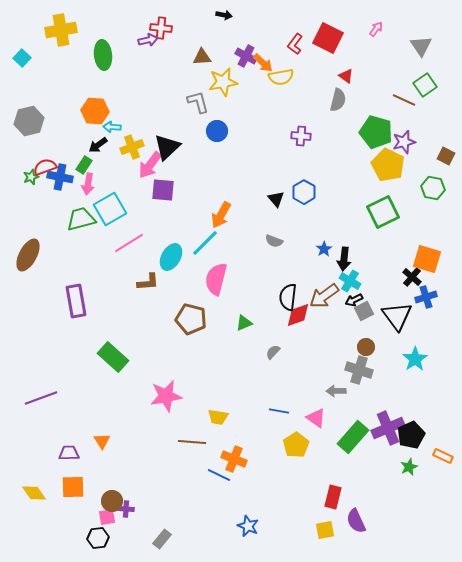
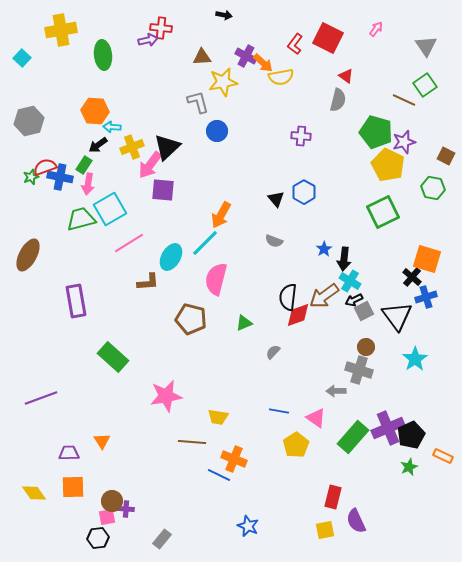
gray triangle at (421, 46): moved 5 px right
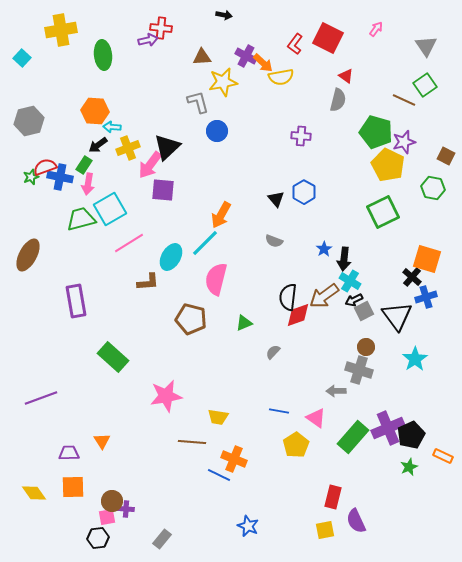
yellow cross at (132, 147): moved 4 px left, 1 px down
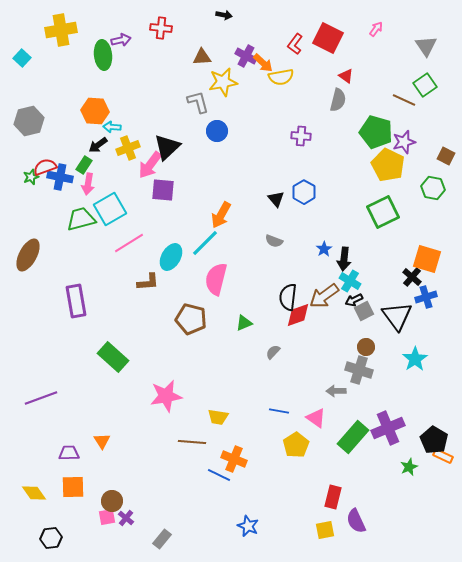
purple arrow at (148, 40): moved 27 px left
black pentagon at (411, 435): moved 23 px right, 5 px down; rotated 16 degrees counterclockwise
purple cross at (126, 509): moved 9 px down; rotated 35 degrees clockwise
black hexagon at (98, 538): moved 47 px left
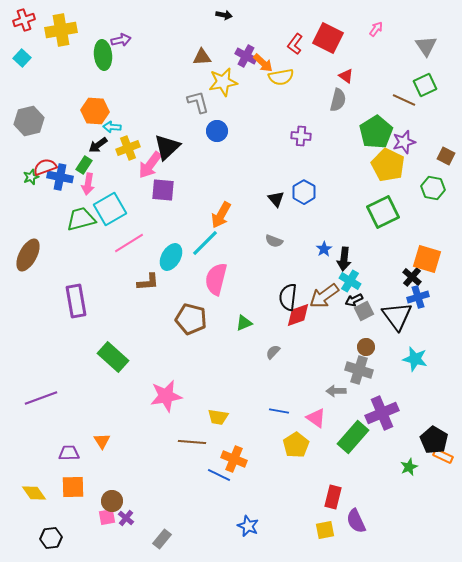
red cross at (161, 28): moved 137 px left, 8 px up; rotated 25 degrees counterclockwise
green square at (425, 85): rotated 10 degrees clockwise
green pentagon at (376, 132): rotated 24 degrees clockwise
blue cross at (426, 297): moved 8 px left
cyan star at (415, 359): rotated 25 degrees counterclockwise
purple cross at (388, 428): moved 6 px left, 15 px up
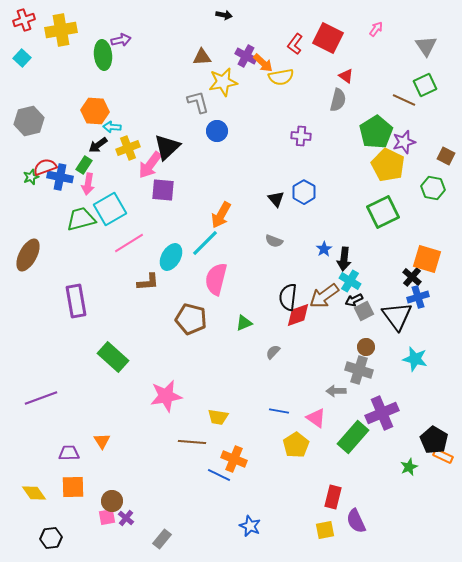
blue star at (248, 526): moved 2 px right
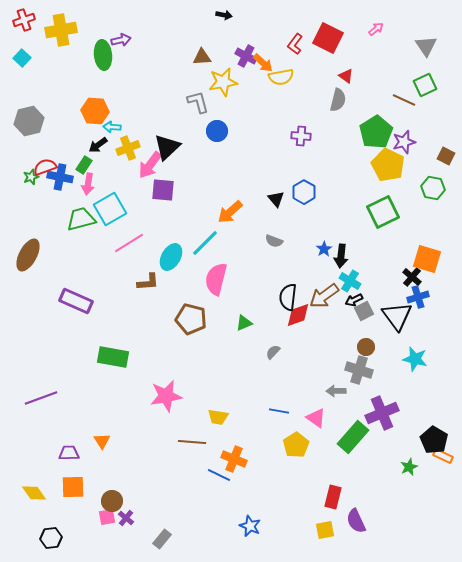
pink arrow at (376, 29): rotated 14 degrees clockwise
orange arrow at (221, 215): moved 9 px right, 3 px up; rotated 20 degrees clockwise
black arrow at (344, 259): moved 3 px left, 3 px up
purple rectangle at (76, 301): rotated 56 degrees counterclockwise
green rectangle at (113, 357): rotated 32 degrees counterclockwise
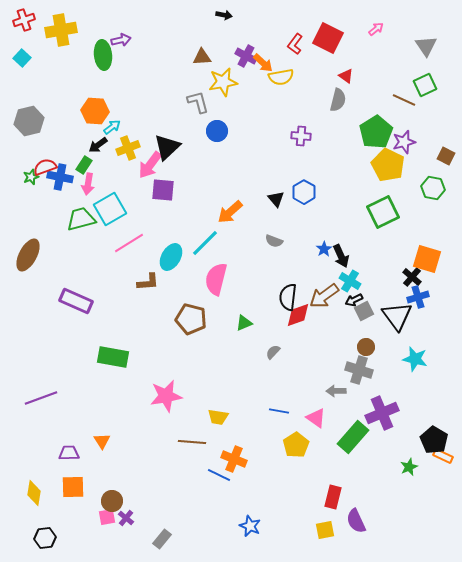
cyan arrow at (112, 127): rotated 138 degrees clockwise
black arrow at (341, 256): rotated 30 degrees counterclockwise
yellow diamond at (34, 493): rotated 45 degrees clockwise
black hexagon at (51, 538): moved 6 px left
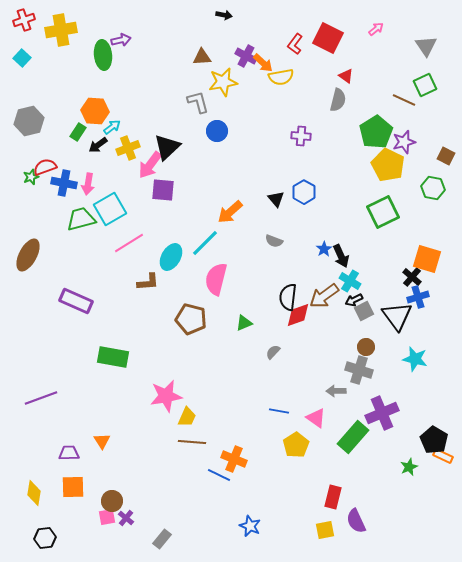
green rectangle at (84, 165): moved 6 px left, 33 px up
blue cross at (60, 177): moved 4 px right, 6 px down
yellow trapezoid at (218, 417): moved 31 px left; rotated 75 degrees counterclockwise
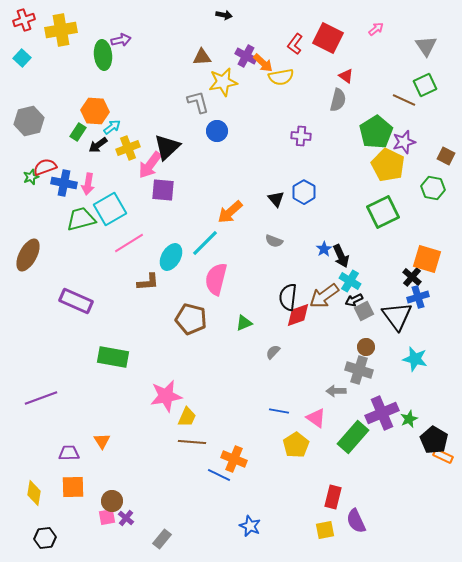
green star at (409, 467): moved 48 px up
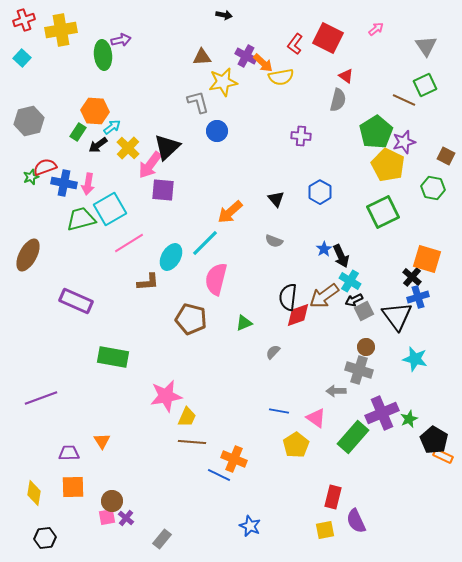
yellow cross at (128, 148): rotated 25 degrees counterclockwise
blue hexagon at (304, 192): moved 16 px right
